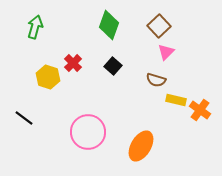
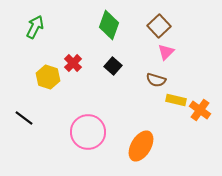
green arrow: rotated 10 degrees clockwise
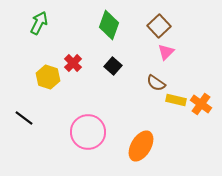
green arrow: moved 4 px right, 4 px up
brown semicircle: moved 3 px down; rotated 18 degrees clockwise
orange cross: moved 1 px right, 6 px up
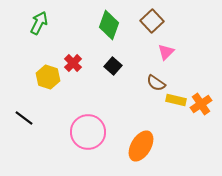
brown square: moved 7 px left, 5 px up
orange cross: rotated 20 degrees clockwise
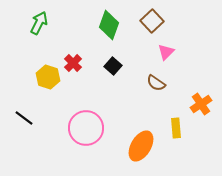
yellow rectangle: moved 28 px down; rotated 72 degrees clockwise
pink circle: moved 2 px left, 4 px up
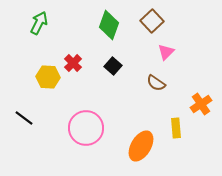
yellow hexagon: rotated 15 degrees counterclockwise
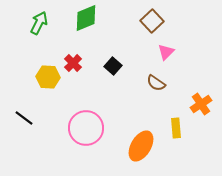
green diamond: moved 23 px left, 7 px up; rotated 48 degrees clockwise
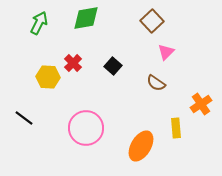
green diamond: rotated 12 degrees clockwise
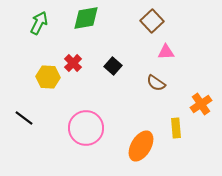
pink triangle: rotated 42 degrees clockwise
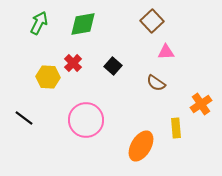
green diamond: moved 3 px left, 6 px down
pink circle: moved 8 px up
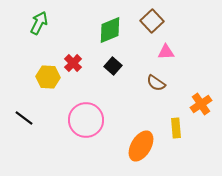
green diamond: moved 27 px right, 6 px down; rotated 12 degrees counterclockwise
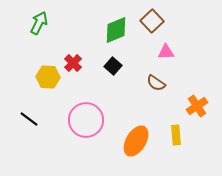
green diamond: moved 6 px right
orange cross: moved 4 px left, 2 px down
black line: moved 5 px right, 1 px down
yellow rectangle: moved 7 px down
orange ellipse: moved 5 px left, 5 px up
